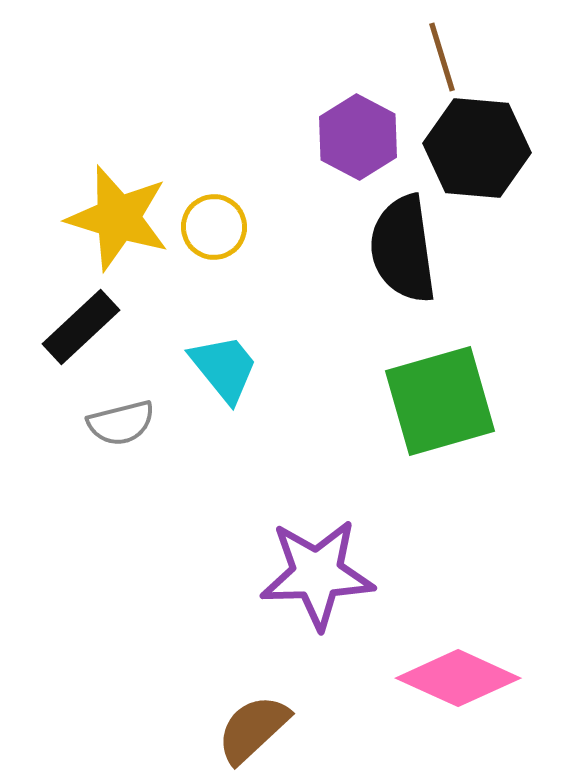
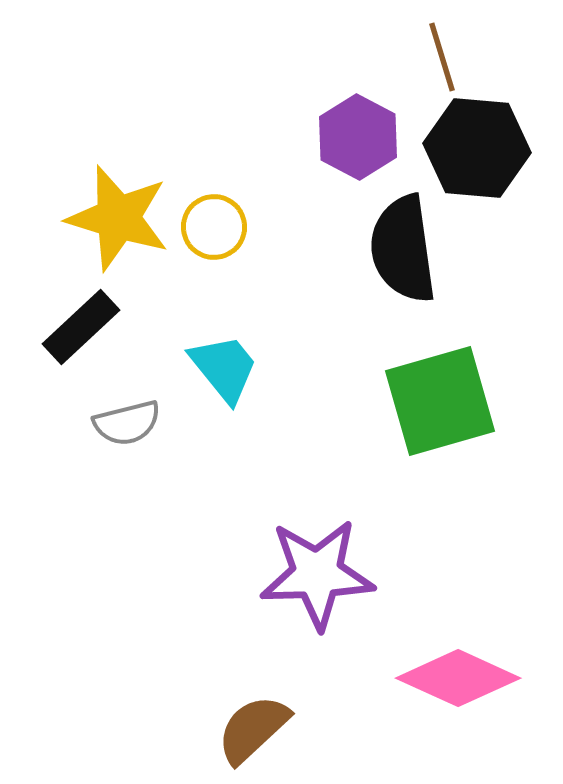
gray semicircle: moved 6 px right
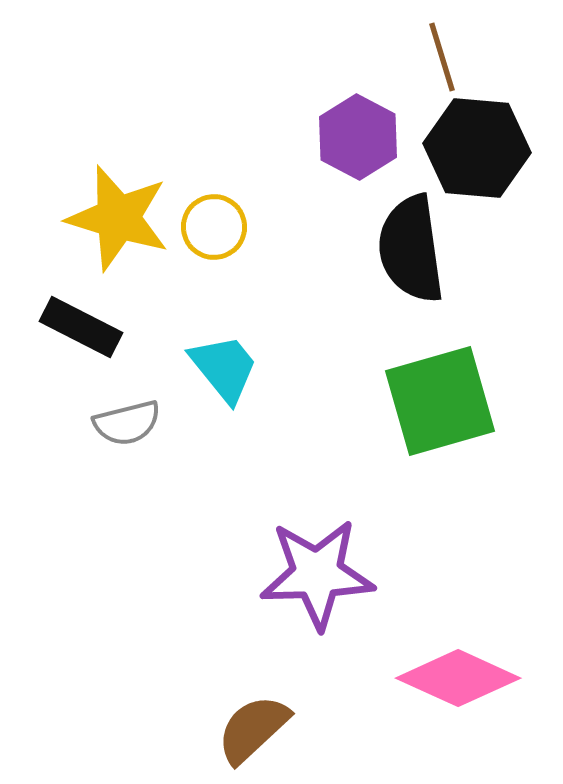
black semicircle: moved 8 px right
black rectangle: rotated 70 degrees clockwise
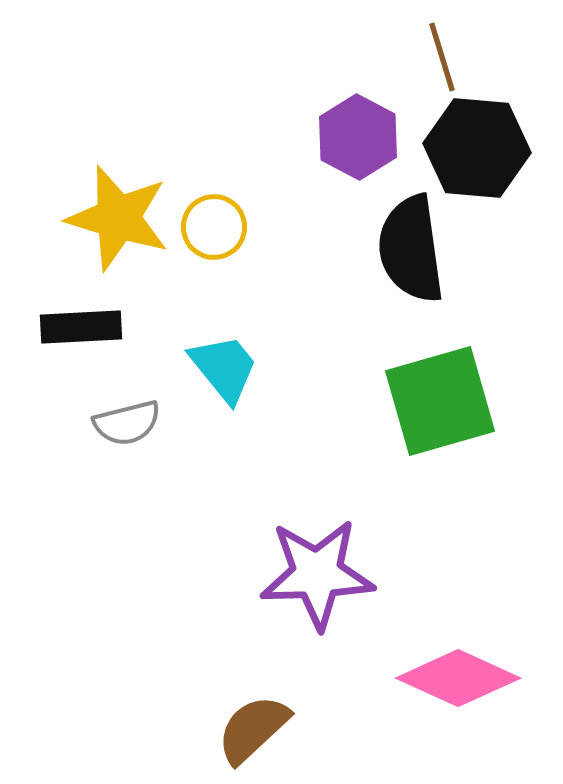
black rectangle: rotated 30 degrees counterclockwise
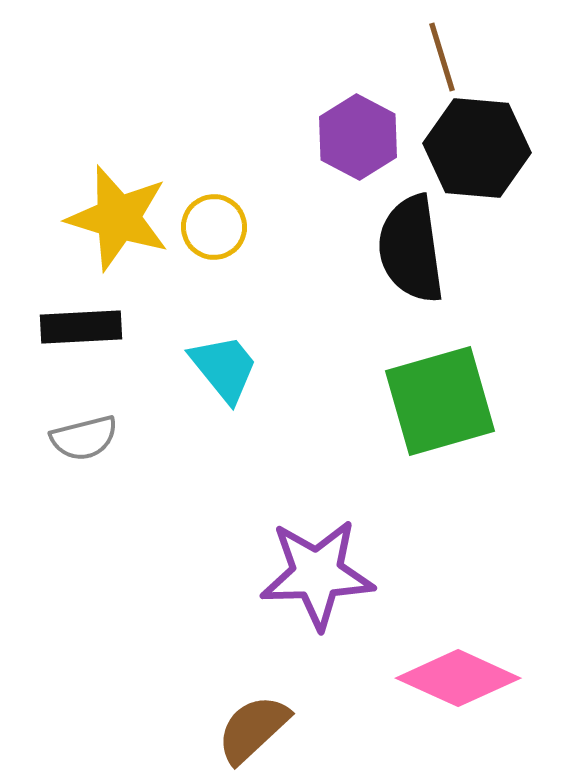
gray semicircle: moved 43 px left, 15 px down
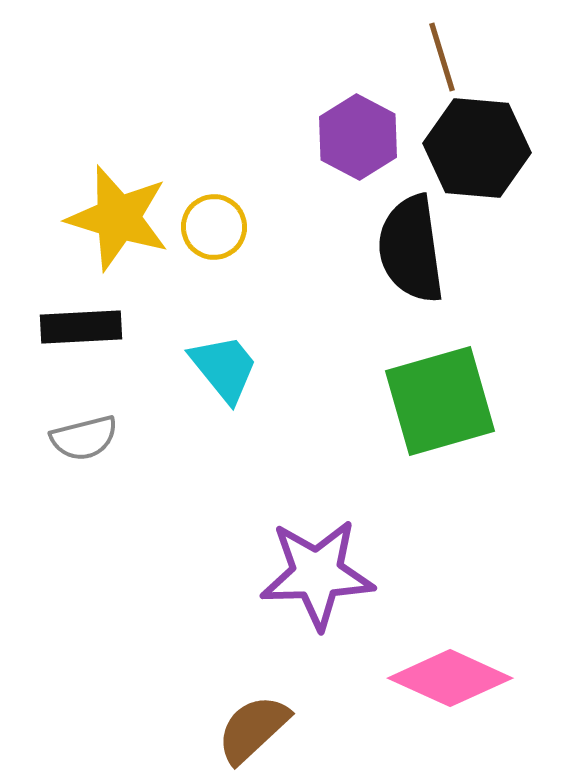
pink diamond: moved 8 px left
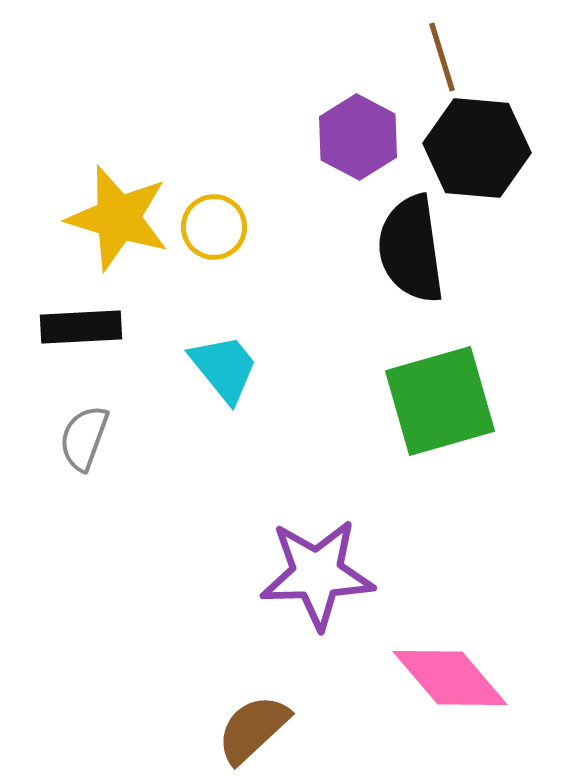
gray semicircle: rotated 124 degrees clockwise
pink diamond: rotated 25 degrees clockwise
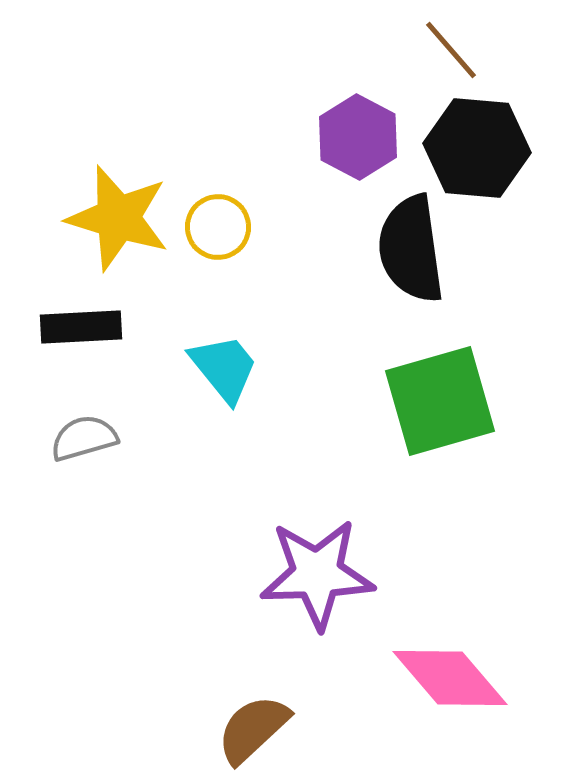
brown line: moved 9 px right, 7 px up; rotated 24 degrees counterclockwise
yellow circle: moved 4 px right
gray semicircle: rotated 54 degrees clockwise
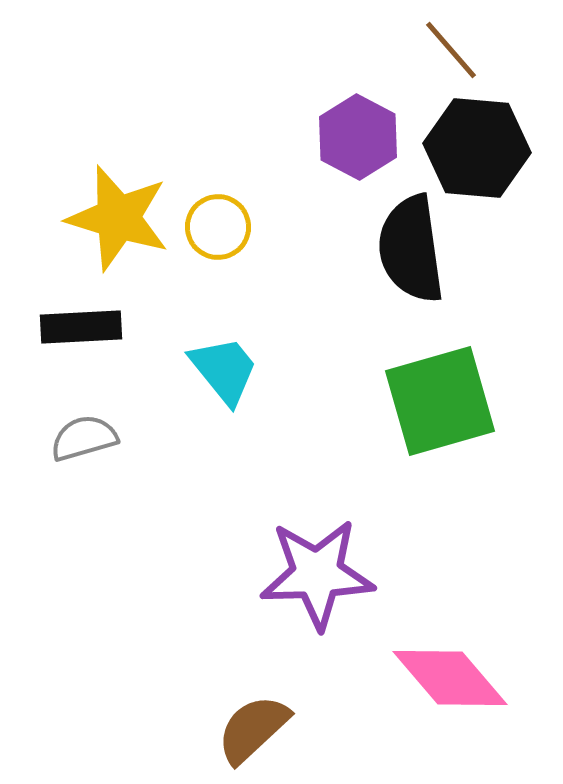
cyan trapezoid: moved 2 px down
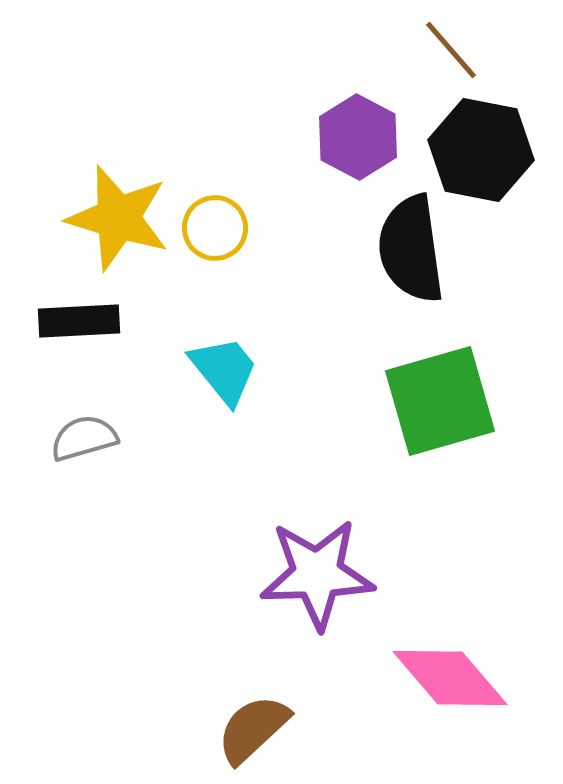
black hexagon: moved 4 px right, 2 px down; rotated 6 degrees clockwise
yellow circle: moved 3 px left, 1 px down
black rectangle: moved 2 px left, 6 px up
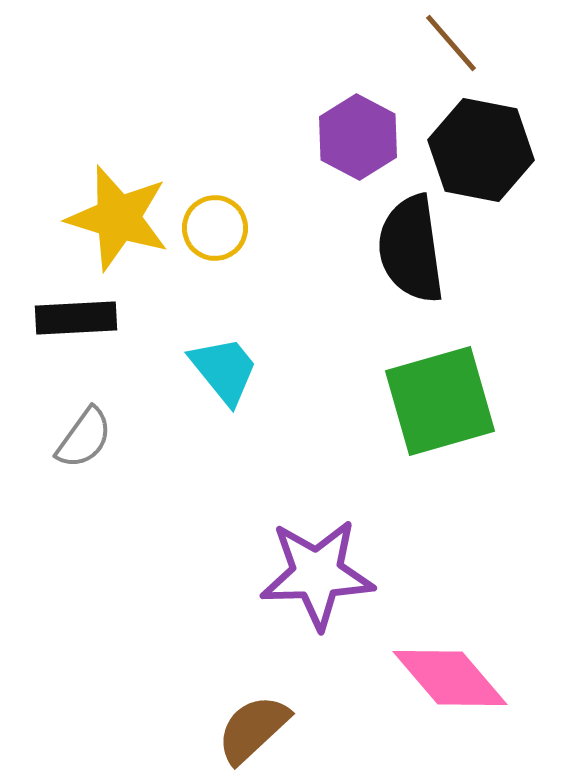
brown line: moved 7 px up
black rectangle: moved 3 px left, 3 px up
gray semicircle: rotated 142 degrees clockwise
